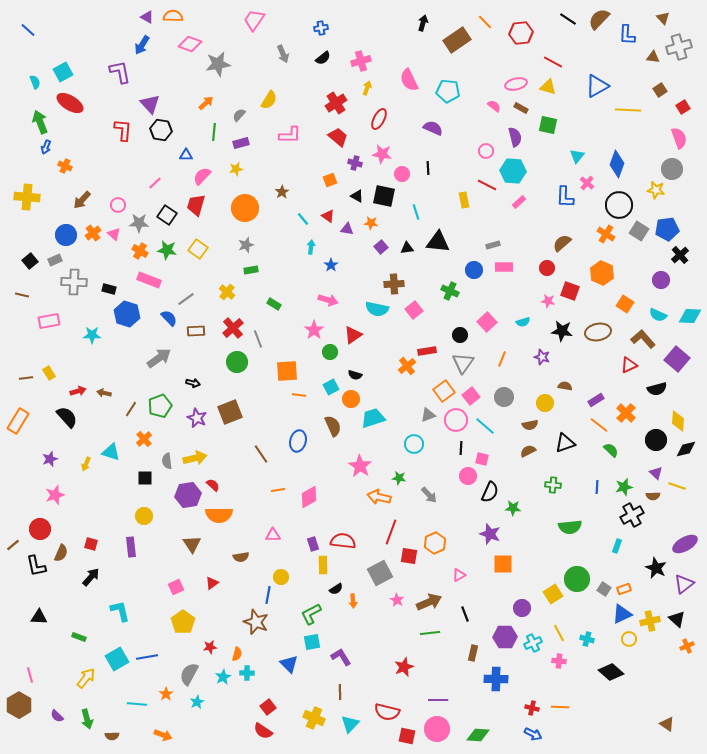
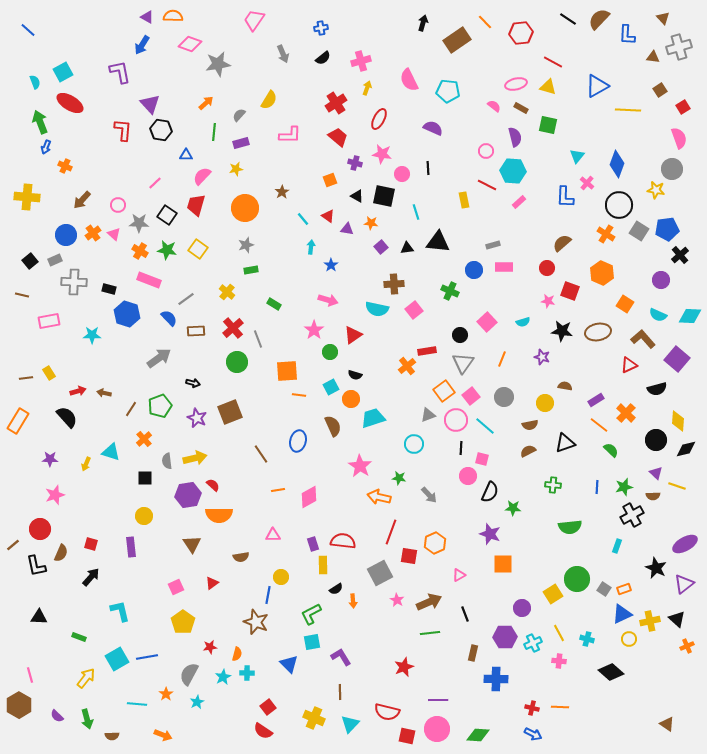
purple star at (50, 459): rotated 21 degrees clockwise
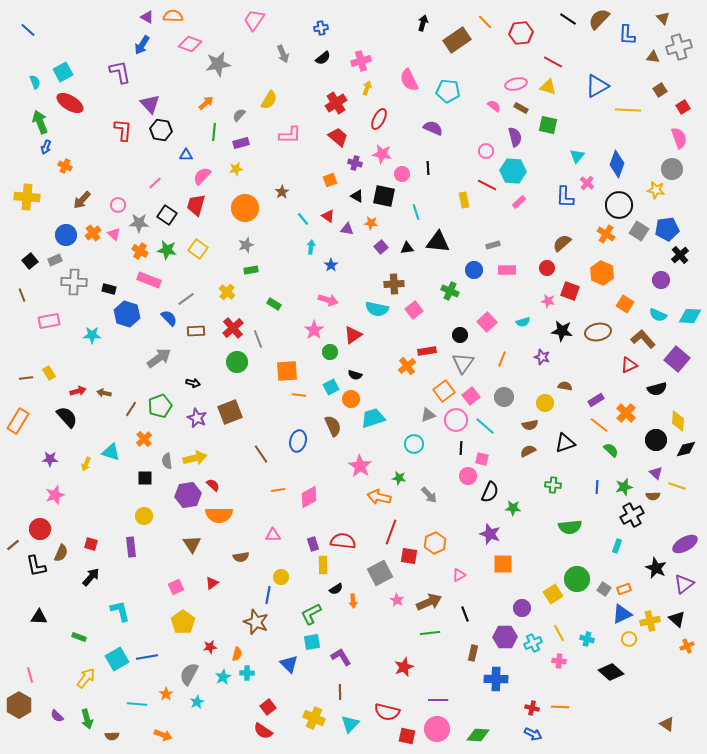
pink rectangle at (504, 267): moved 3 px right, 3 px down
brown line at (22, 295): rotated 56 degrees clockwise
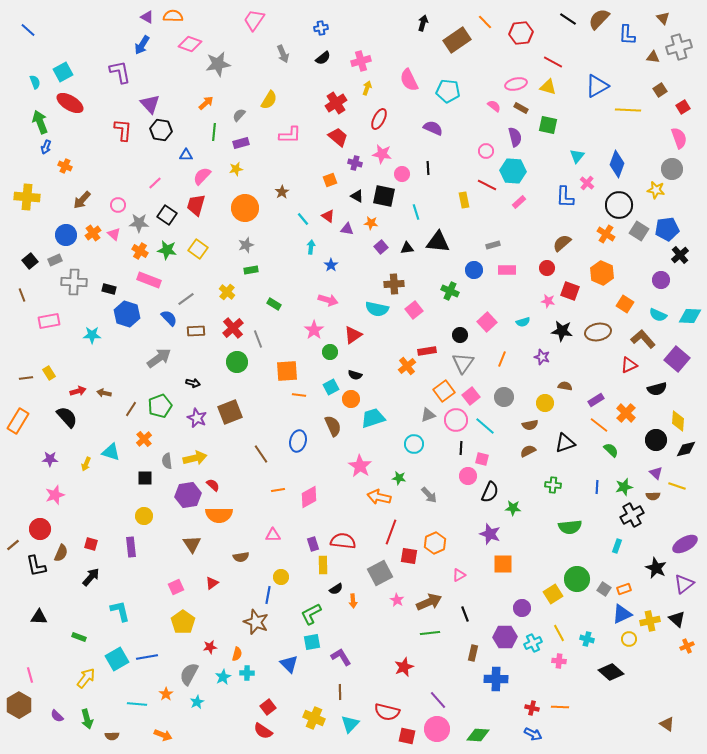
purple line at (438, 700): rotated 48 degrees clockwise
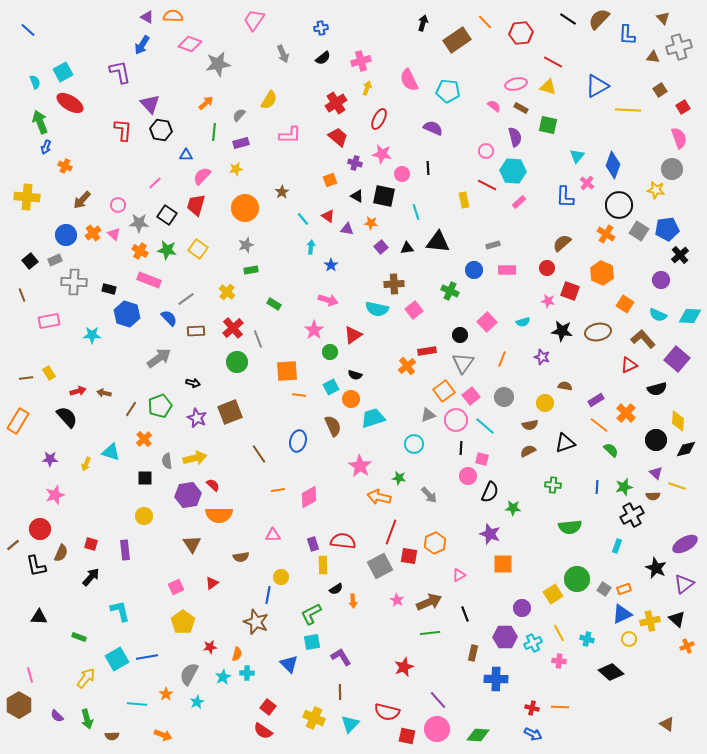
blue diamond at (617, 164): moved 4 px left, 1 px down
brown line at (261, 454): moved 2 px left
purple rectangle at (131, 547): moved 6 px left, 3 px down
gray square at (380, 573): moved 7 px up
red square at (268, 707): rotated 14 degrees counterclockwise
